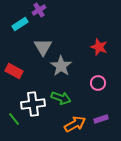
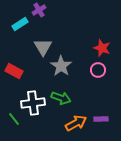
red star: moved 3 px right, 1 px down
pink circle: moved 13 px up
white cross: moved 1 px up
purple rectangle: rotated 16 degrees clockwise
orange arrow: moved 1 px right, 1 px up
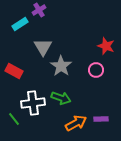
red star: moved 4 px right, 2 px up
pink circle: moved 2 px left
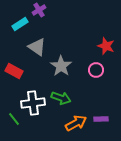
gray triangle: moved 6 px left; rotated 24 degrees counterclockwise
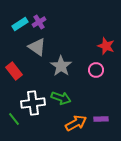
purple cross: moved 12 px down
red rectangle: rotated 24 degrees clockwise
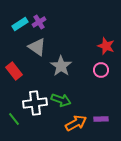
pink circle: moved 5 px right
green arrow: moved 2 px down
white cross: moved 2 px right
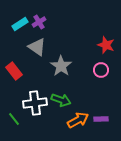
red star: moved 1 px up
orange arrow: moved 2 px right, 3 px up
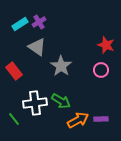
green arrow: moved 1 px down; rotated 12 degrees clockwise
